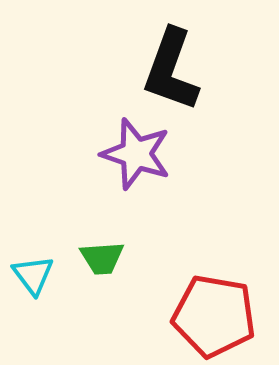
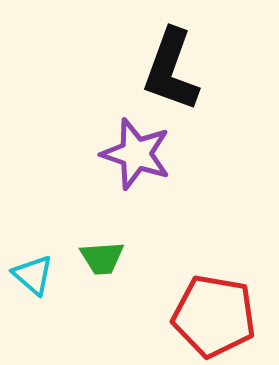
cyan triangle: rotated 12 degrees counterclockwise
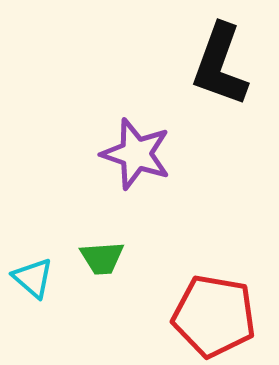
black L-shape: moved 49 px right, 5 px up
cyan triangle: moved 3 px down
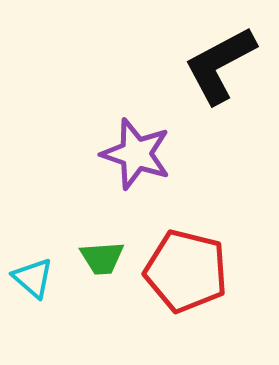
black L-shape: rotated 42 degrees clockwise
red pentagon: moved 28 px left, 45 px up; rotated 4 degrees clockwise
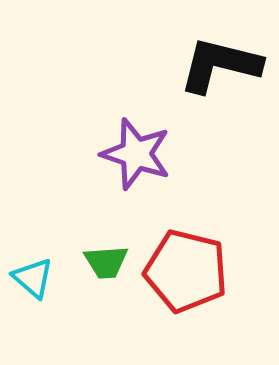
black L-shape: rotated 42 degrees clockwise
green trapezoid: moved 4 px right, 4 px down
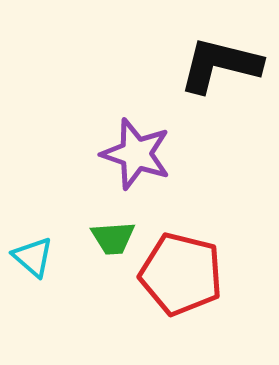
green trapezoid: moved 7 px right, 24 px up
red pentagon: moved 5 px left, 3 px down
cyan triangle: moved 21 px up
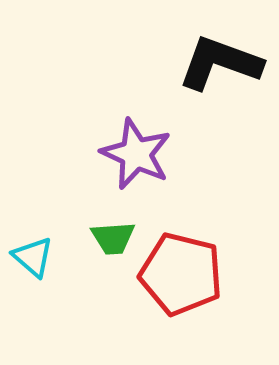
black L-shape: moved 2 px up; rotated 6 degrees clockwise
purple star: rotated 6 degrees clockwise
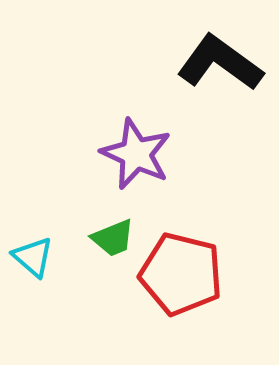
black L-shape: rotated 16 degrees clockwise
green trapezoid: rotated 18 degrees counterclockwise
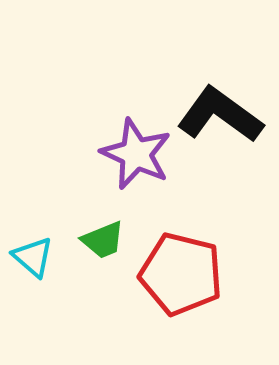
black L-shape: moved 52 px down
green trapezoid: moved 10 px left, 2 px down
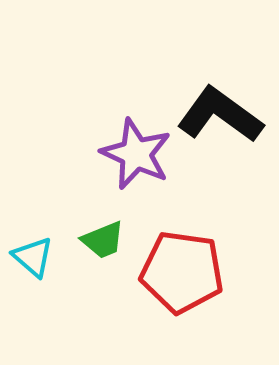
red pentagon: moved 1 px right, 2 px up; rotated 6 degrees counterclockwise
